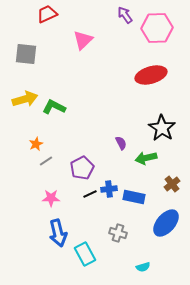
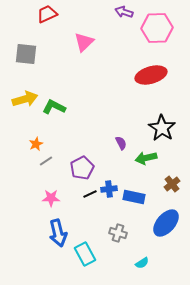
purple arrow: moved 1 px left, 3 px up; rotated 36 degrees counterclockwise
pink triangle: moved 1 px right, 2 px down
cyan semicircle: moved 1 px left, 4 px up; rotated 16 degrees counterclockwise
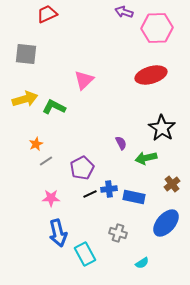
pink triangle: moved 38 px down
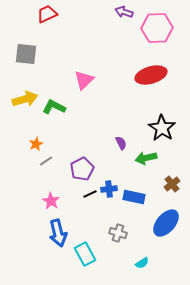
purple pentagon: moved 1 px down
pink star: moved 3 px down; rotated 30 degrees clockwise
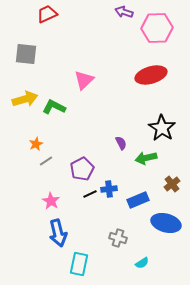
blue rectangle: moved 4 px right, 3 px down; rotated 35 degrees counterclockwise
blue ellipse: rotated 64 degrees clockwise
gray cross: moved 5 px down
cyan rectangle: moved 6 px left, 10 px down; rotated 40 degrees clockwise
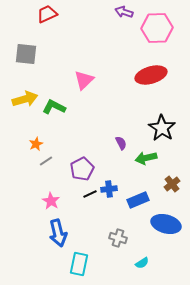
blue ellipse: moved 1 px down
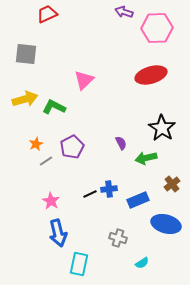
purple pentagon: moved 10 px left, 22 px up
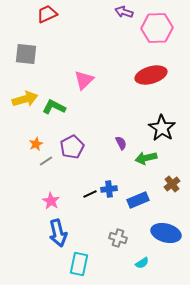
blue ellipse: moved 9 px down
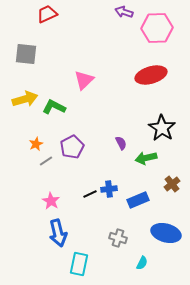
cyan semicircle: rotated 32 degrees counterclockwise
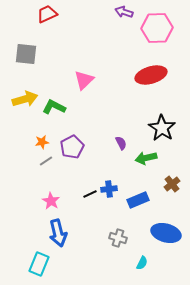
orange star: moved 6 px right, 2 px up; rotated 16 degrees clockwise
cyan rectangle: moved 40 px left; rotated 10 degrees clockwise
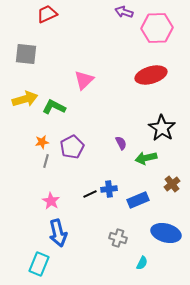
gray line: rotated 40 degrees counterclockwise
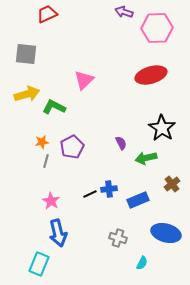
yellow arrow: moved 2 px right, 5 px up
